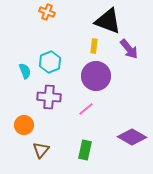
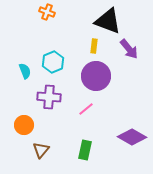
cyan hexagon: moved 3 px right
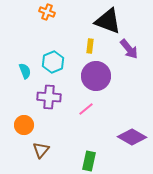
yellow rectangle: moved 4 px left
green rectangle: moved 4 px right, 11 px down
